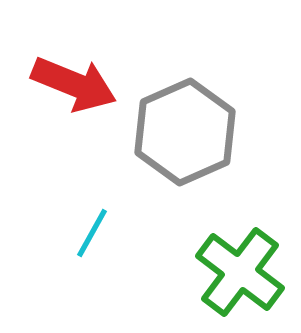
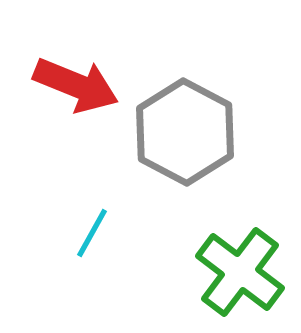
red arrow: moved 2 px right, 1 px down
gray hexagon: rotated 8 degrees counterclockwise
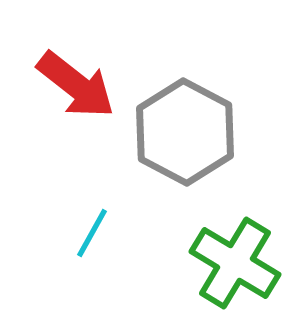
red arrow: rotated 16 degrees clockwise
green cross: moved 5 px left, 9 px up; rotated 6 degrees counterclockwise
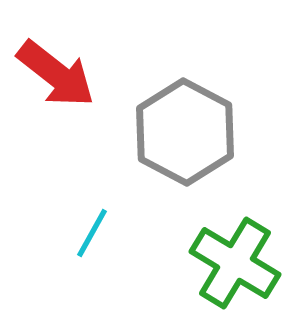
red arrow: moved 20 px left, 11 px up
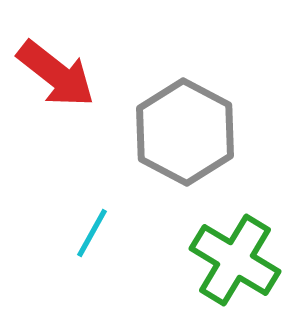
green cross: moved 3 px up
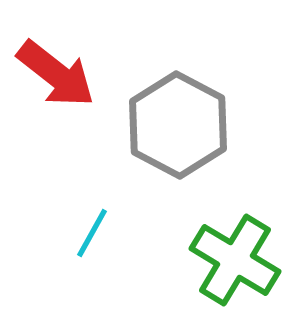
gray hexagon: moved 7 px left, 7 px up
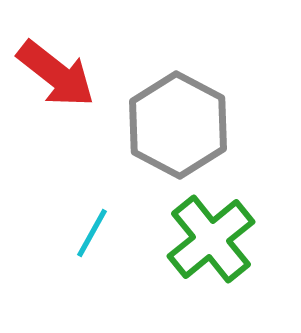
green cross: moved 24 px left, 21 px up; rotated 20 degrees clockwise
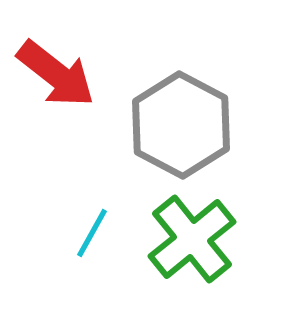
gray hexagon: moved 3 px right
green cross: moved 19 px left
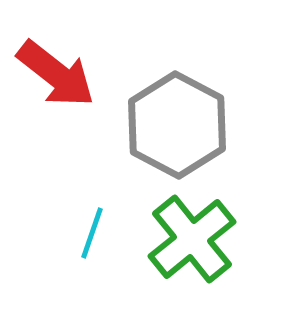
gray hexagon: moved 4 px left
cyan line: rotated 10 degrees counterclockwise
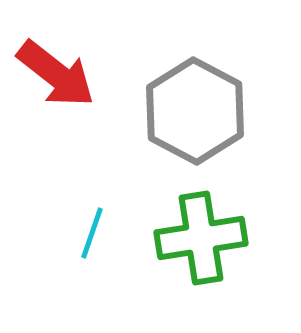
gray hexagon: moved 18 px right, 14 px up
green cross: moved 9 px right, 1 px up; rotated 30 degrees clockwise
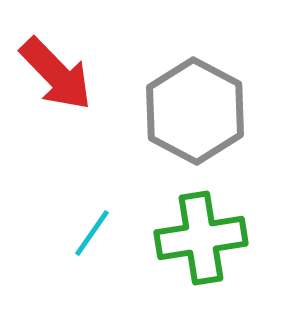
red arrow: rotated 8 degrees clockwise
cyan line: rotated 16 degrees clockwise
